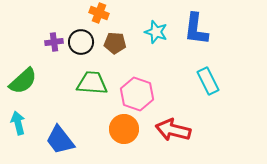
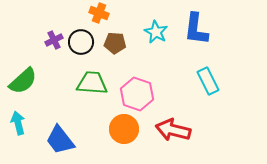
cyan star: rotated 10 degrees clockwise
purple cross: moved 2 px up; rotated 18 degrees counterclockwise
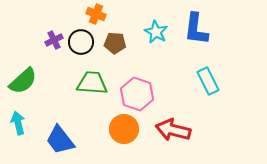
orange cross: moved 3 px left, 1 px down
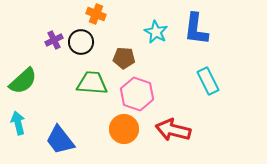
brown pentagon: moved 9 px right, 15 px down
